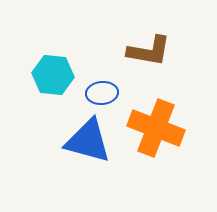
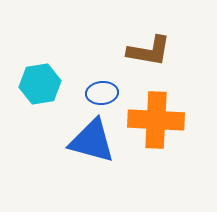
cyan hexagon: moved 13 px left, 9 px down; rotated 15 degrees counterclockwise
orange cross: moved 8 px up; rotated 18 degrees counterclockwise
blue triangle: moved 4 px right
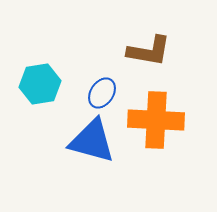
blue ellipse: rotated 52 degrees counterclockwise
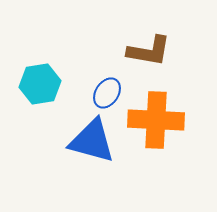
blue ellipse: moved 5 px right
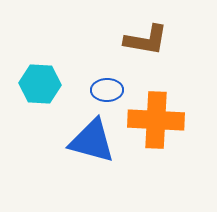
brown L-shape: moved 3 px left, 11 px up
cyan hexagon: rotated 12 degrees clockwise
blue ellipse: moved 3 px up; rotated 56 degrees clockwise
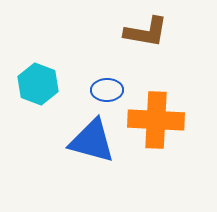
brown L-shape: moved 8 px up
cyan hexagon: moved 2 px left; rotated 18 degrees clockwise
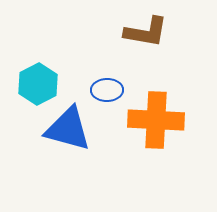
cyan hexagon: rotated 12 degrees clockwise
blue triangle: moved 24 px left, 12 px up
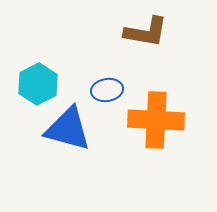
blue ellipse: rotated 8 degrees counterclockwise
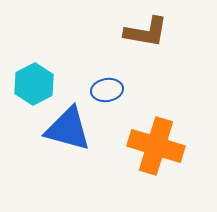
cyan hexagon: moved 4 px left
orange cross: moved 26 px down; rotated 14 degrees clockwise
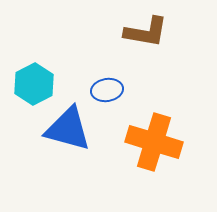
orange cross: moved 2 px left, 4 px up
